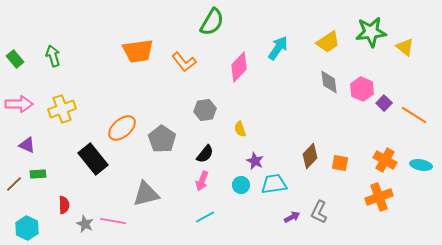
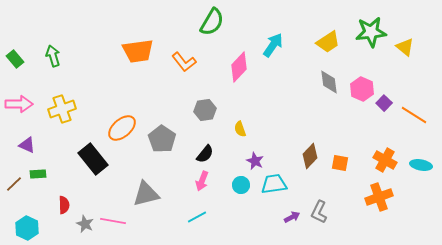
cyan arrow at (278, 48): moved 5 px left, 3 px up
cyan line at (205, 217): moved 8 px left
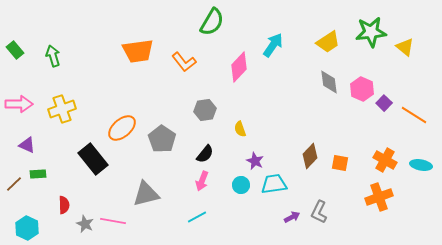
green rectangle at (15, 59): moved 9 px up
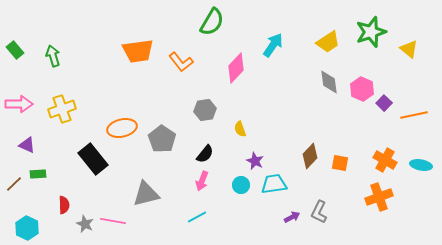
green star at (371, 32): rotated 12 degrees counterclockwise
yellow triangle at (405, 47): moved 4 px right, 2 px down
orange L-shape at (184, 62): moved 3 px left
pink diamond at (239, 67): moved 3 px left, 1 px down
orange line at (414, 115): rotated 44 degrees counterclockwise
orange ellipse at (122, 128): rotated 28 degrees clockwise
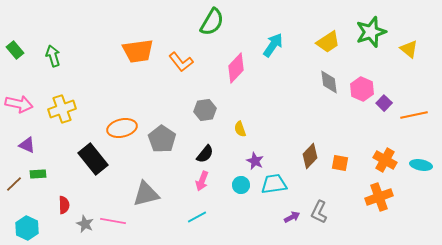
pink arrow at (19, 104): rotated 12 degrees clockwise
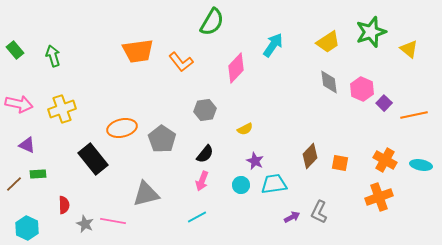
yellow semicircle at (240, 129): moved 5 px right; rotated 98 degrees counterclockwise
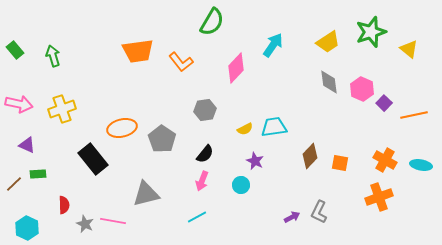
cyan trapezoid at (274, 184): moved 57 px up
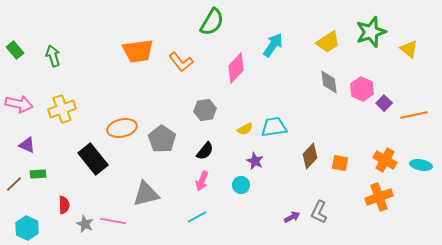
black semicircle at (205, 154): moved 3 px up
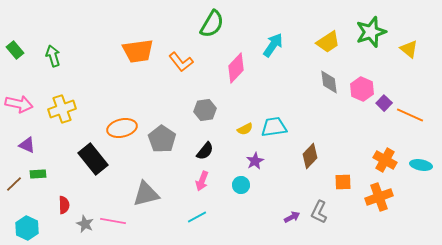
green semicircle at (212, 22): moved 2 px down
orange line at (414, 115): moved 4 px left; rotated 36 degrees clockwise
purple star at (255, 161): rotated 18 degrees clockwise
orange square at (340, 163): moved 3 px right, 19 px down; rotated 12 degrees counterclockwise
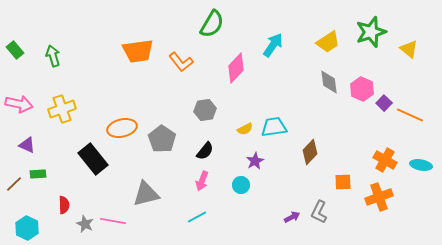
brown diamond at (310, 156): moved 4 px up
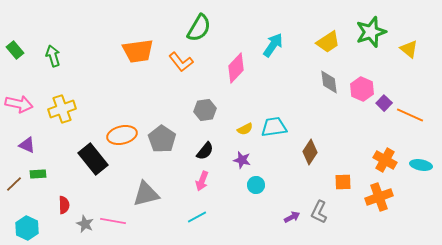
green semicircle at (212, 24): moved 13 px left, 4 px down
orange ellipse at (122, 128): moved 7 px down
brown diamond at (310, 152): rotated 10 degrees counterclockwise
purple star at (255, 161): moved 13 px left, 1 px up; rotated 30 degrees counterclockwise
cyan circle at (241, 185): moved 15 px right
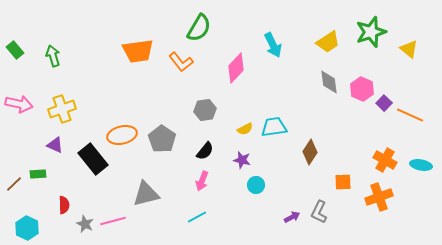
cyan arrow at (273, 45): rotated 120 degrees clockwise
purple triangle at (27, 145): moved 28 px right
pink line at (113, 221): rotated 25 degrees counterclockwise
